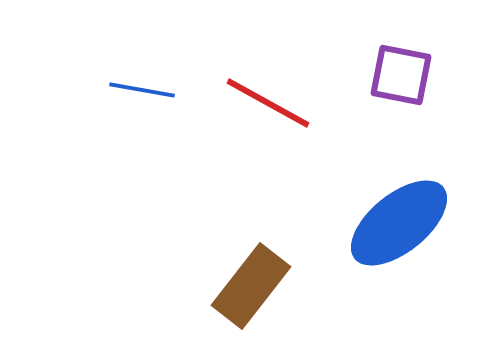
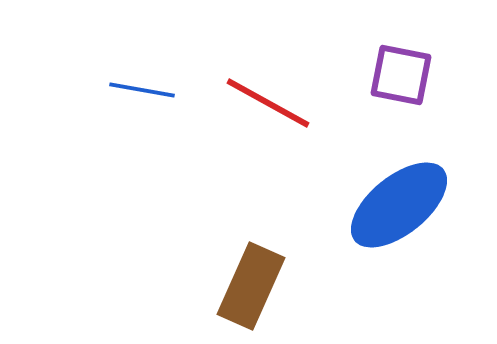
blue ellipse: moved 18 px up
brown rectangle: rotated 14 degrees counterclockwise
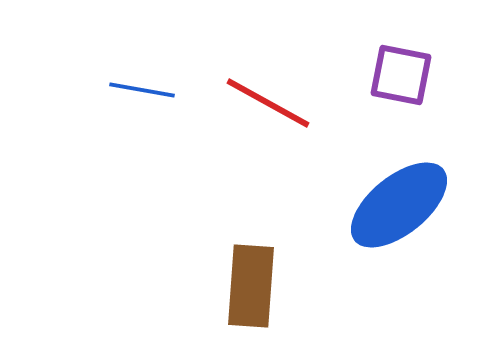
brown rectangle: rotated 20 degrees counterclockwise
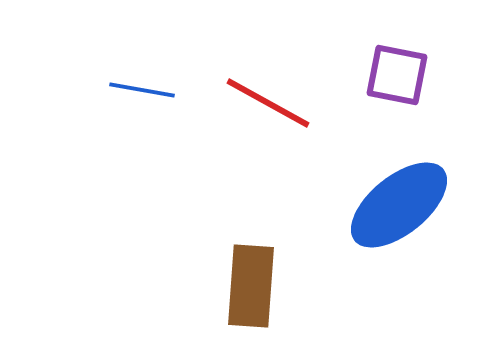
purple square: moved 4 px left
